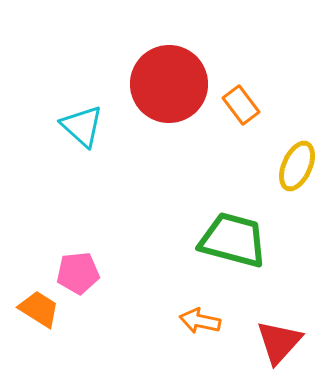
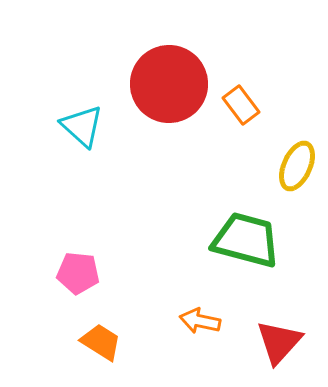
green trapezoid: moved 13 px right
pink pentagon: rotated 12 degrees clockwise
orange trapezoid: moved 62 px right, 33 px down
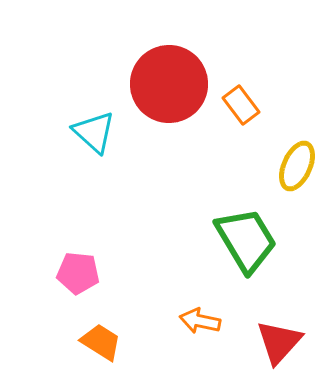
cyan triangle: moved 12 px right, 6 px down
green trapezoid: rotated 44 degrees clockwise
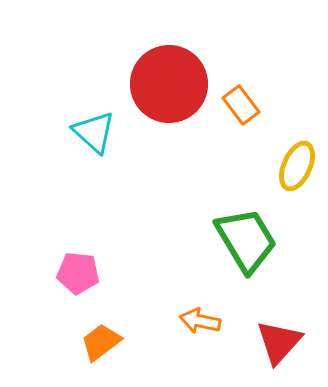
orange trapezoid: rotated 69 degrees counterclockwise
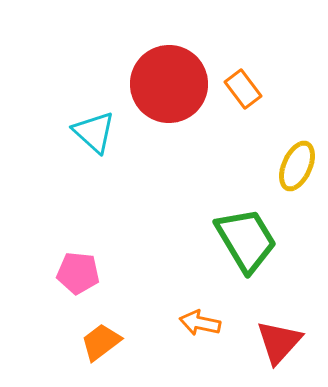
orange rectangle: moved 2 px right, 16 px up
orange arrow: moved 2 px down
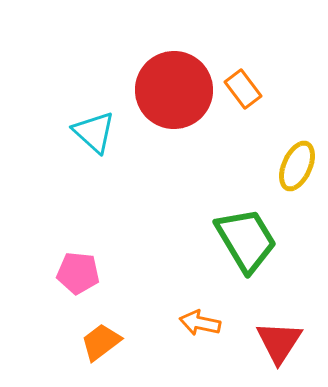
red circle: moved 5 px right, 6 px down
red triangle: rotated 9 degrees counterclockwise
